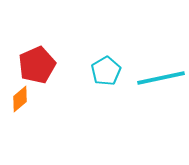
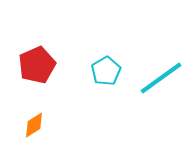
cyan line: rotated 24 degrees counterclockwise
orange diamond: moved 14 px right, 26 px down; rotated 8 degrees clockwise
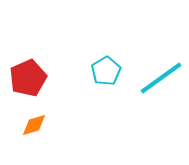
red pentagon: moved 9 px left, 13 px down
orange diamond: rotated 16 degrees clockwise
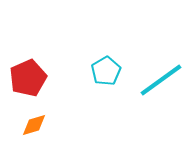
cyan line: moved 2 px down
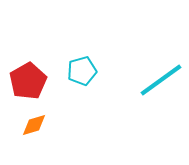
cyan pentagon: moved 24 px left; rotated 16 degrees clockwise
red pentagon: moved 3 px down; rotated 6 degrees counterclockwise
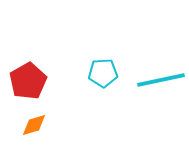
cyan pentagon: moved 21 px right, 2 px down; rotated 12 degrees clockwise
cyan line: rotated 24 degrees clockwise
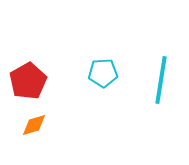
cyan line: rotated 69 degrees counterclockwise
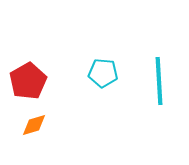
cyan pentagon: rotated 8 degrees clockwise
cyan line: moved 2 px left, 1 px down; rotated 12 degrees counterclockwise
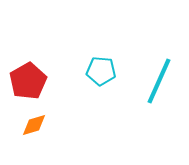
cyan pentagon: moved 2 px left, 2 px up
cyan line: rotated 27 degrees clockwise
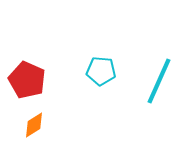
red pentagon: moved 1 px left, 1 px up; rotated 18 degrees counterclockwise
orange diamond: rotated 16 degrees counterclockwise
